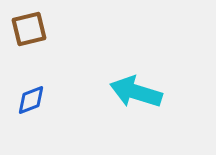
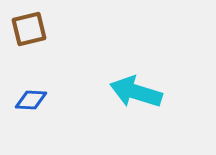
blue diamond: rotated 24 degrees clockwise
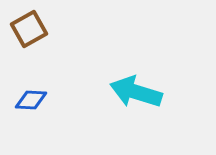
brown square: rotated 15 degrees counterclockwise
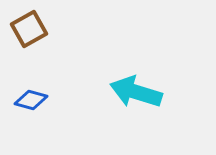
blue diamond: rotated 12 degrees clockwise
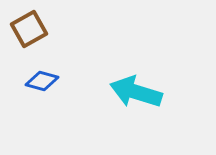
blue diamond: moved 11 px right, 19 px up
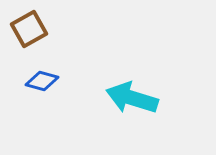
cyan arrow: moved 4 px left, 6 px down
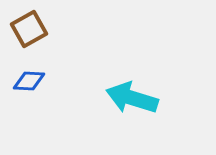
blue diamond: moved 13 px left; rotated 12 degrees counterclockwise
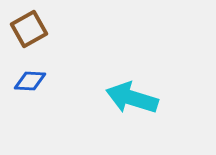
blue diamond: moved 1 px right
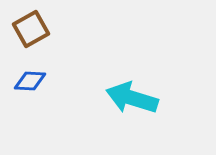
brown square: moved 2 px right
